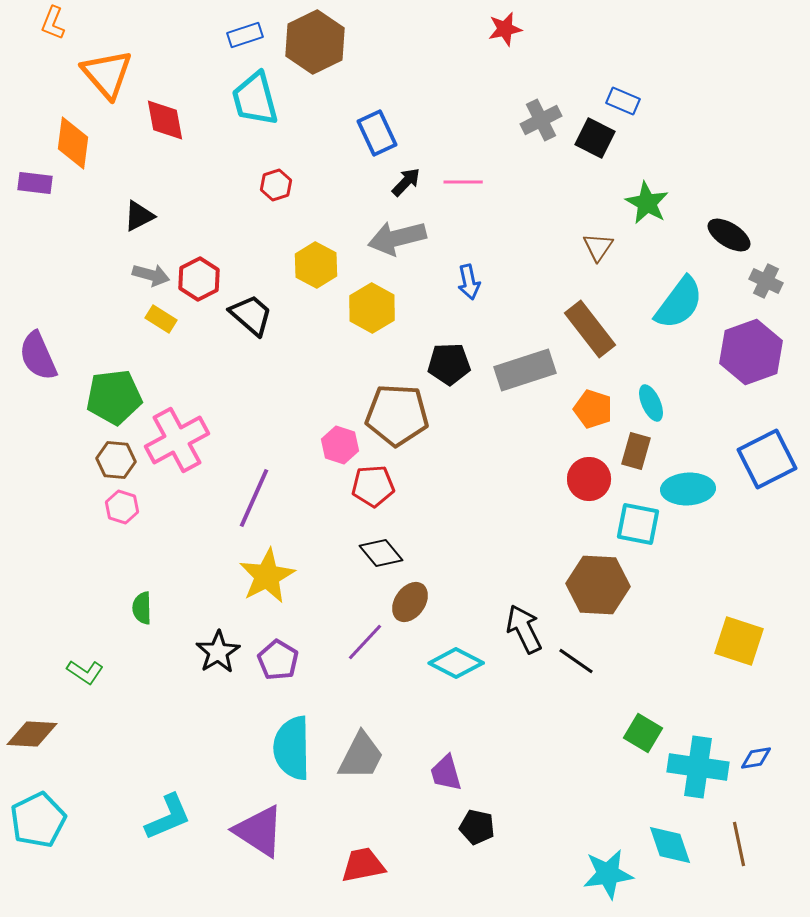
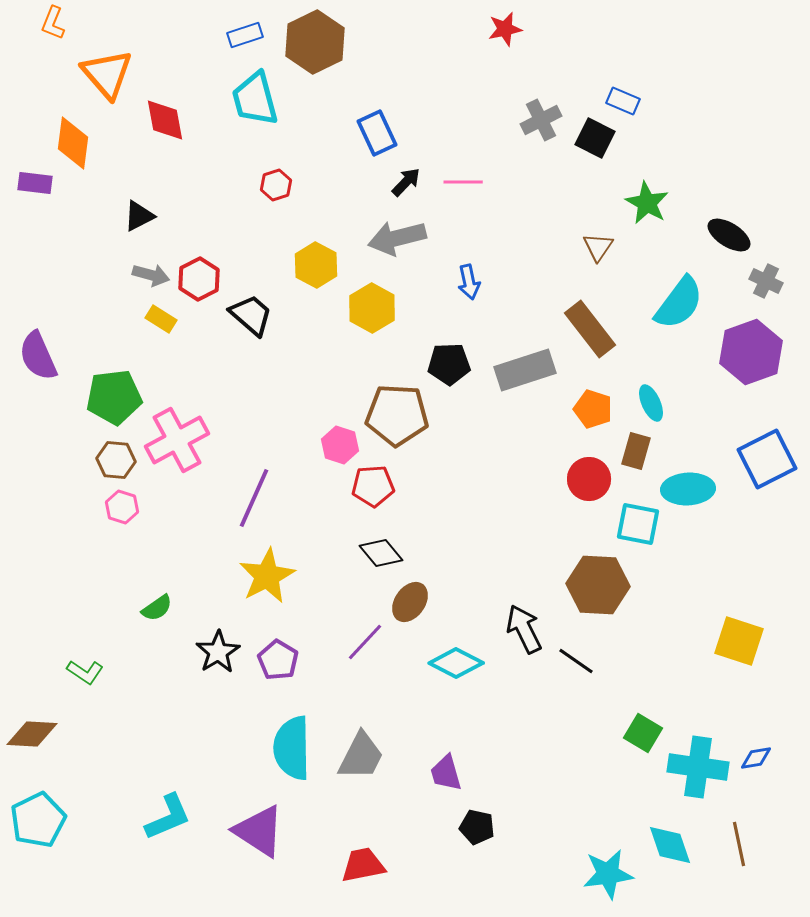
green semicircle at (142, 608): moved 15 px right; rotated 124 degrees counterclockwise
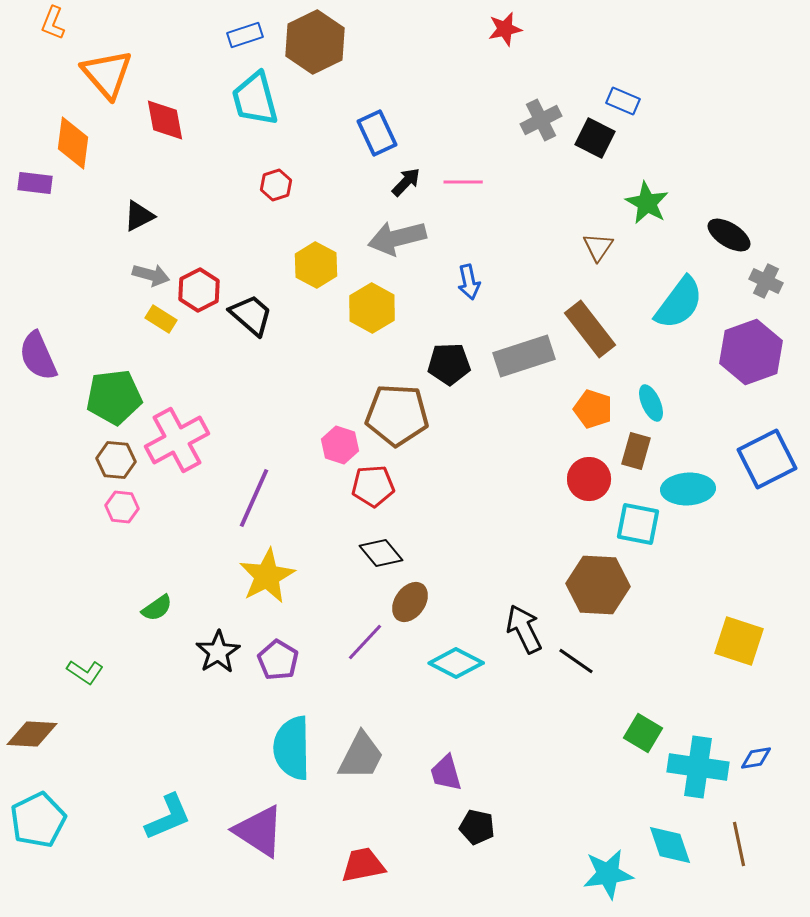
red hexagon at (199, 279): moved 11 px down
gray rectangle at (525, 370): moved 1 px left, 14 px up
pink hexagon at (122, 507): rotated 12 degrees counterclockwise
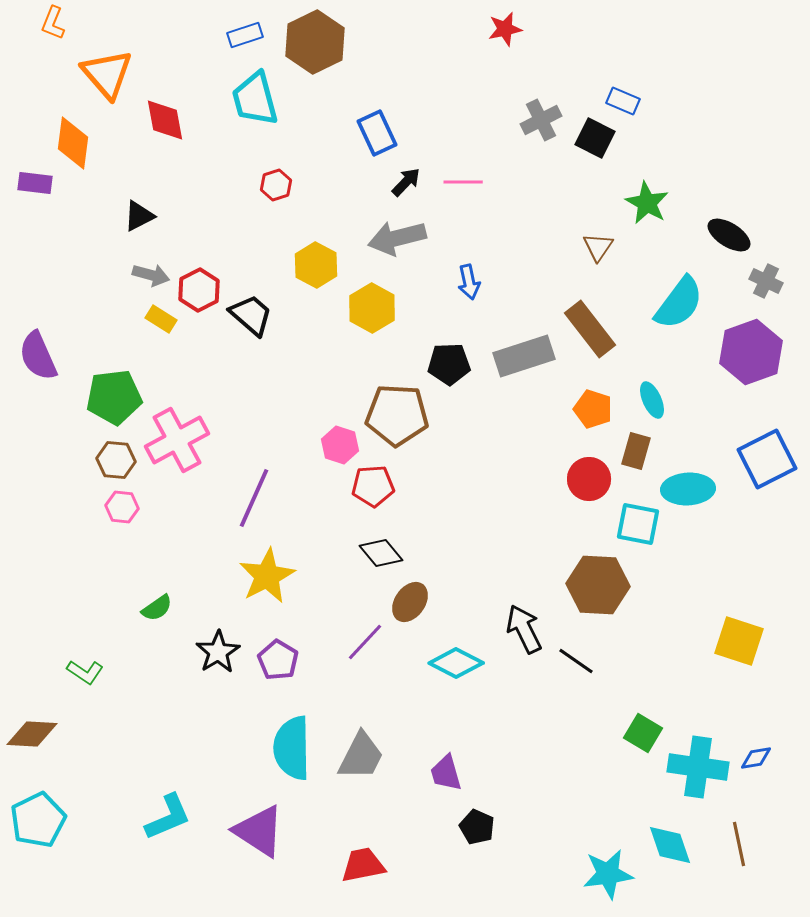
cyan ellipse at (651, 403): moved 1 px right, 3 px up
black pentagon at (477, 827): rotated 12 degrees clockwise
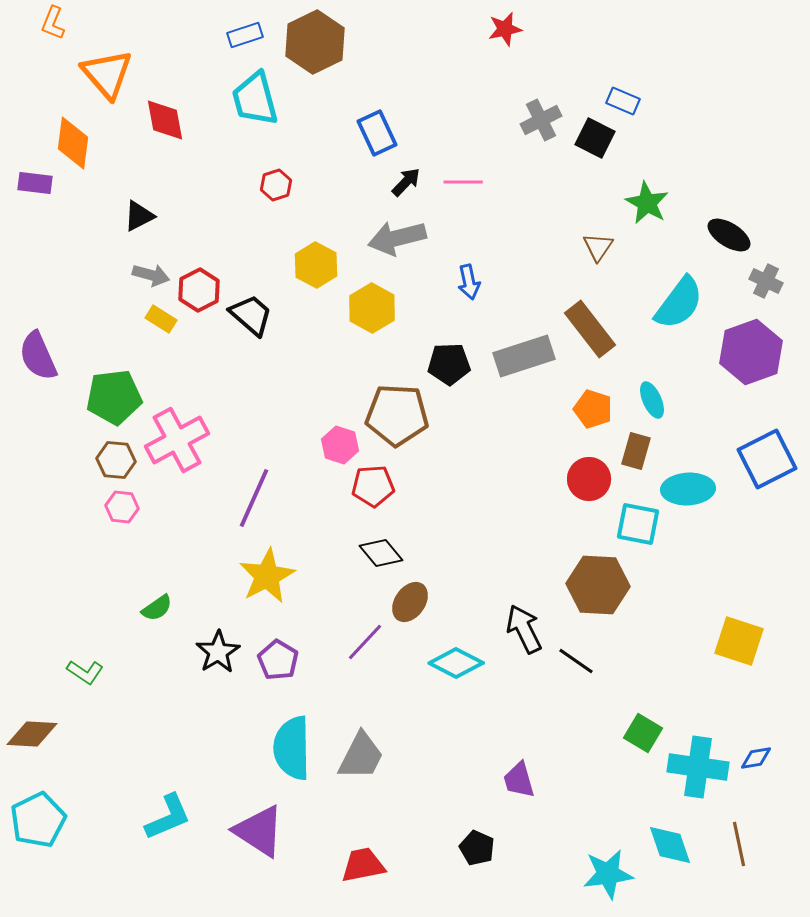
purple trapezoid at (446, 773): moved 73 px right, 7 px down
black pentagon at (477, 827): moved 21 px down
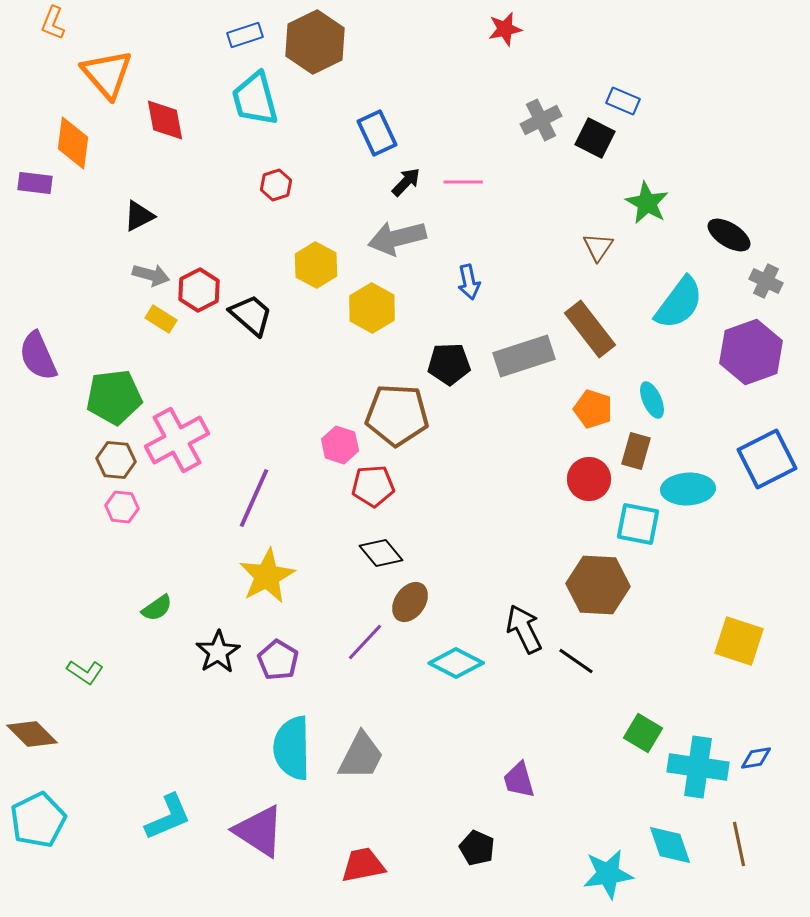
brown diamond at (32, 734): rotated 42 degrees clockwise
